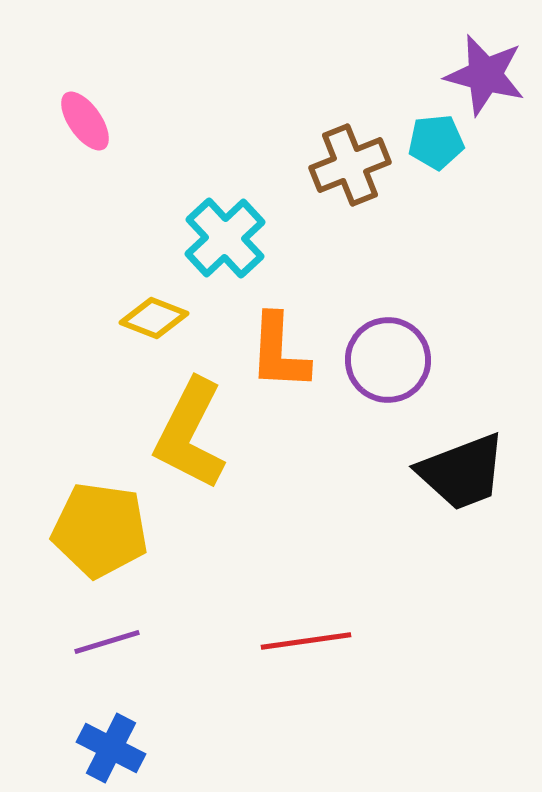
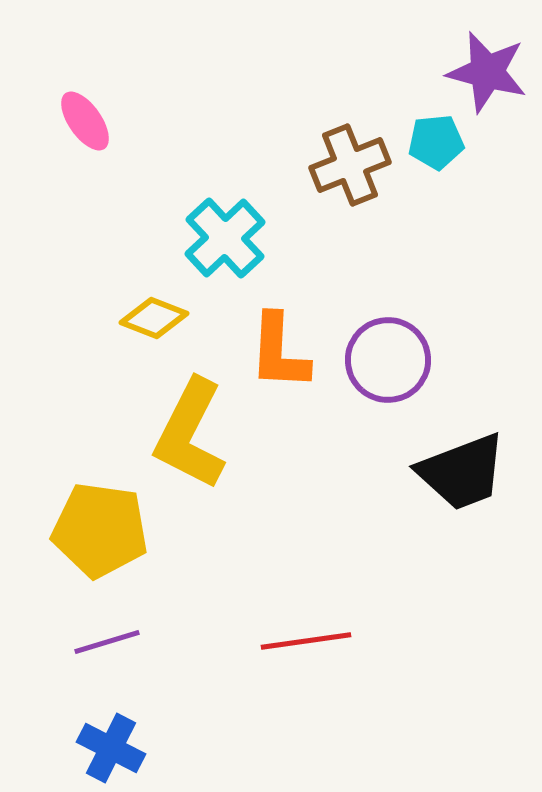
purple star: moved 2 px right, 3 px up
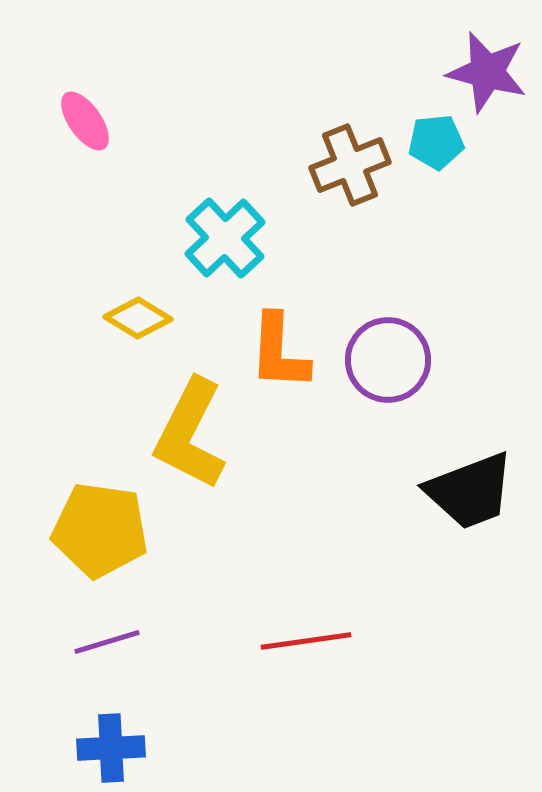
yellow diamond: moved 16 px left; rotated 10 degrees clockwise
black trapezoid: moved 8 px right, 19 px down
blue cross: rotated 30 degrees counterclockwise
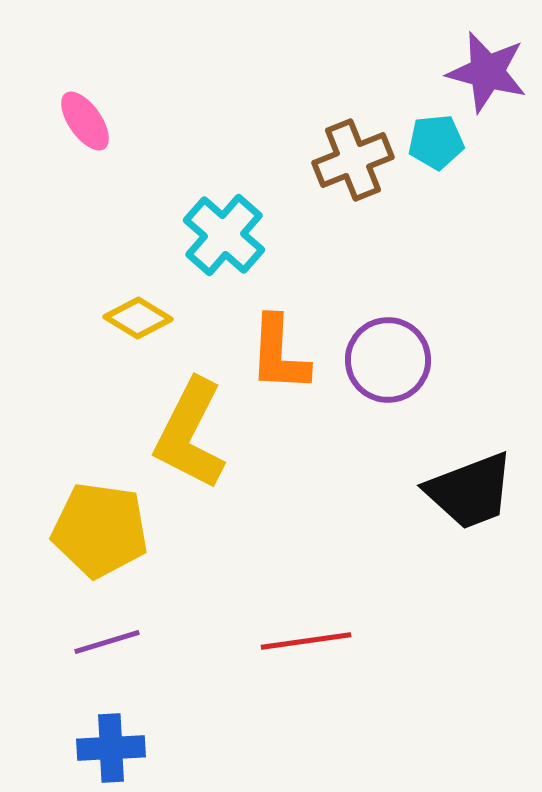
brown cross: moved 3 px right, 5 px up
cyan cross: moved 1 px left, 3 px up; rotated 6 degrees counterclockwise
orange L-shape: moved 2 px down
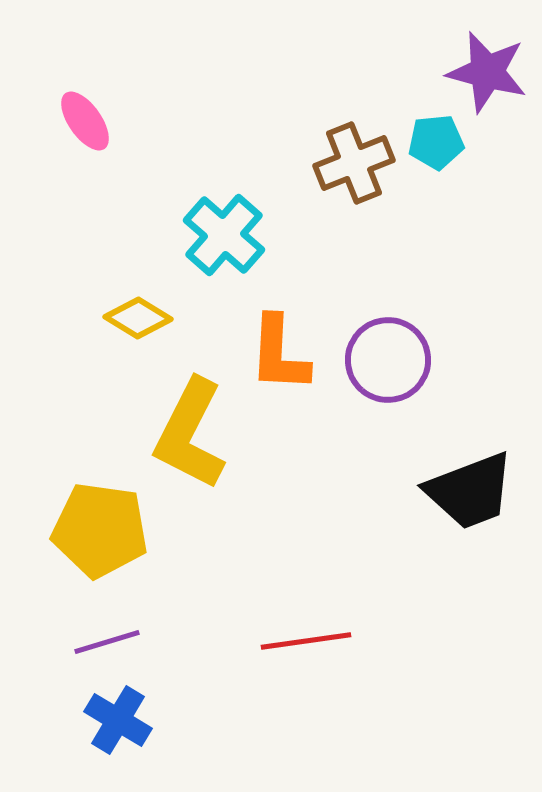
brown cross: moved 1 px right, 3 px down
blue cross: moved 7 px right, 28 px up; rotated 34 degrees clockwise
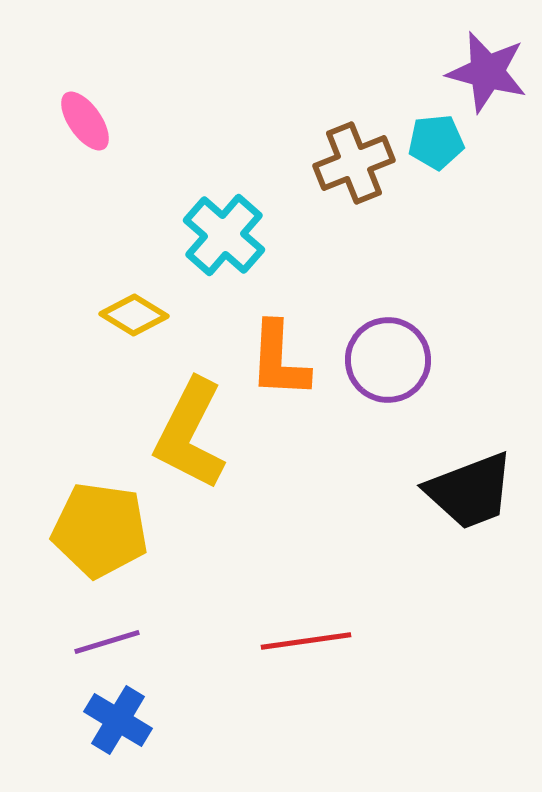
yellow diamond: moved 4 px left, 3 px up
orange L-shape: moved 6 px down
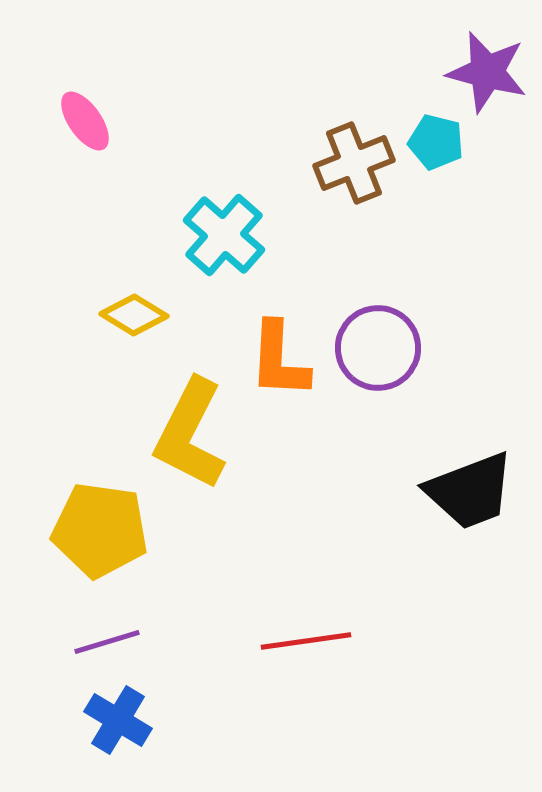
cyan pentagon: rotated 20 degrees clockwise
purple circle: moved 10 px left, 12 px up
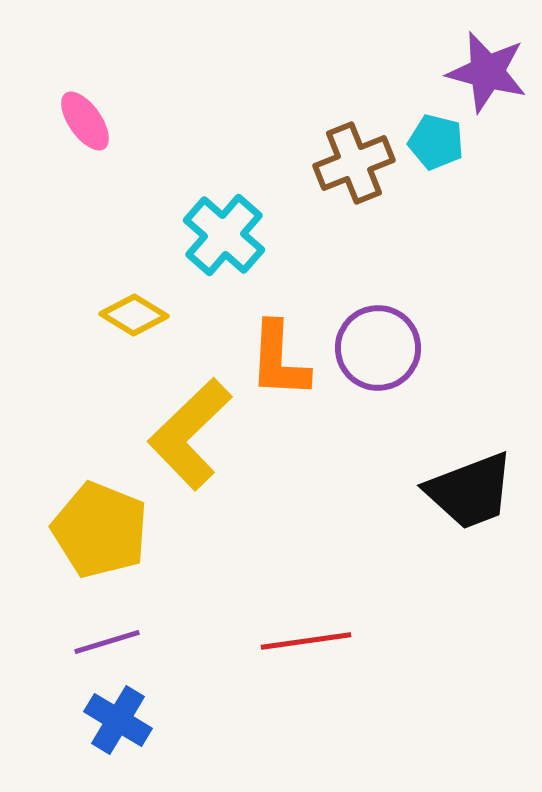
yellow L-shape: rotated 19 degrees clockwise
yellow pentagon: rotated 14 degrees clockwise
